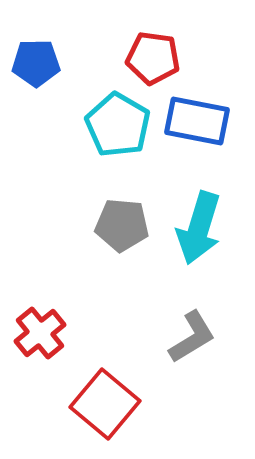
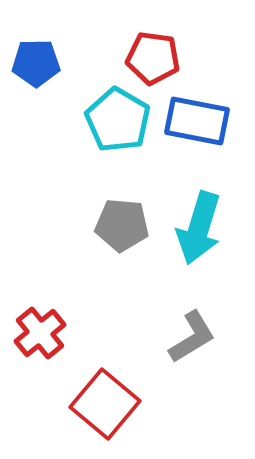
cyan pentagon: moved 5 px up
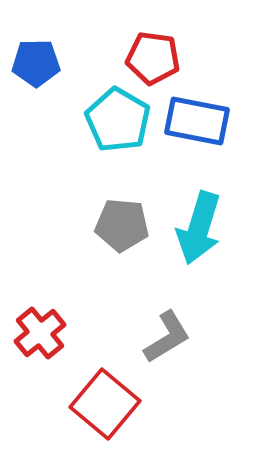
gray L-shape: moved 25 px left
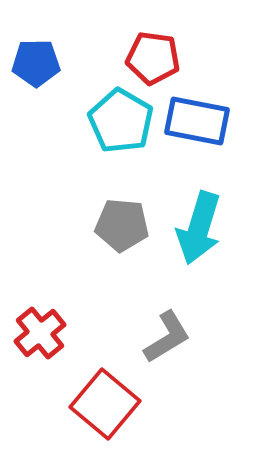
cyan pentagon: moved 3 px right, 1 px down
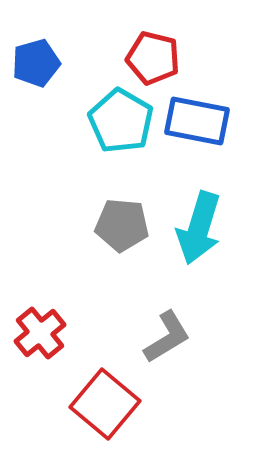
red pentagon: rotated 6 degrees clockwise
blue pentagon: rotated 15 degrees counterclockwise
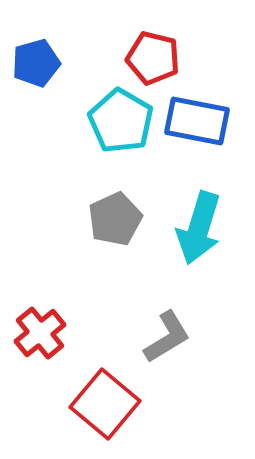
gray pentagon: moved 7 px left, 6 px up; rotated 30 degrees counterclockwise
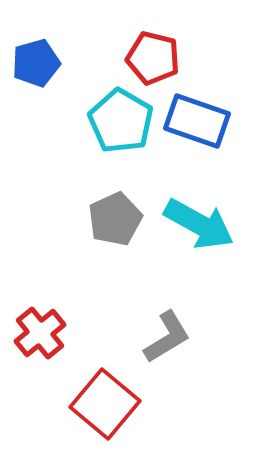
blue rectangle: rotated 8 degrees clockwise
cyan arrow: moved 4 px up; rotated 78 degrees counterclockwise
